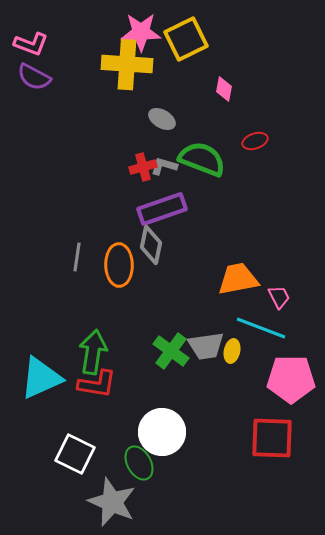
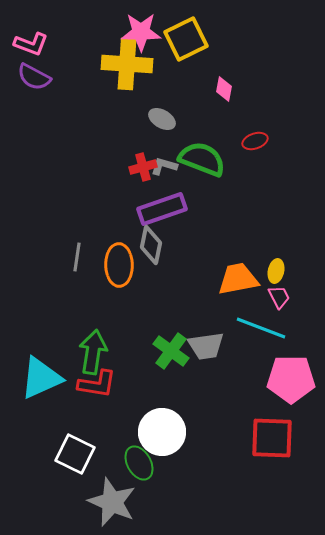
yellow ellipse: moved 44 px right, 80 px up
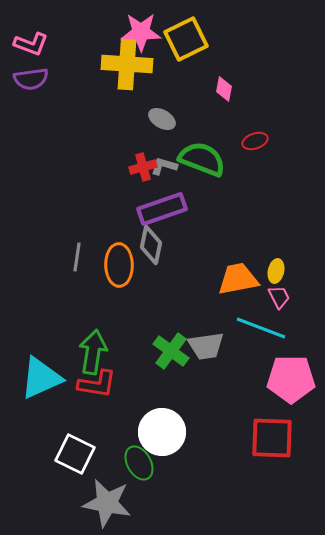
purple semicircle: moved 3 px left, 2 px down; rotated 36 degrees counterclockwise
gray star: moved 5 px left, 1 px down; rotated 12 degrees counterclockwise
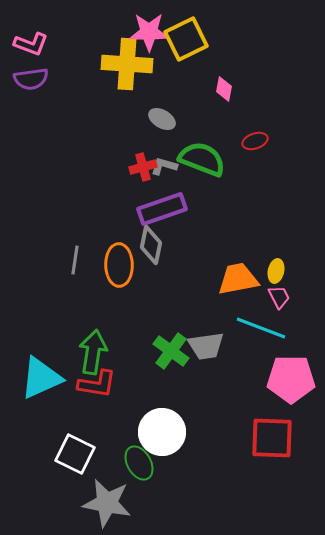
pink star: moved 8 px right
gray line: moved 2 px left, 3 px down
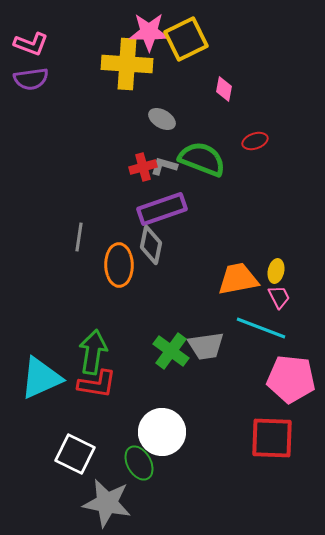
gray line: moved 4 px right, 23 px up
pink pentagon: rotated 6 degrees clockwise
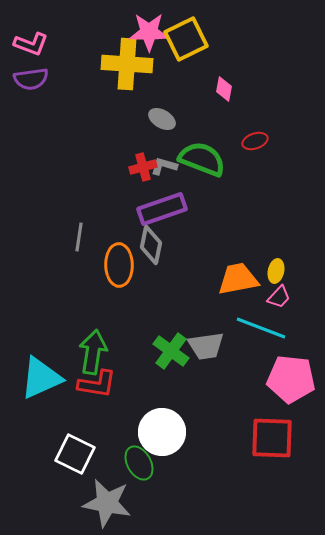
pink trapezoid: rotated 70 degrees clockwise
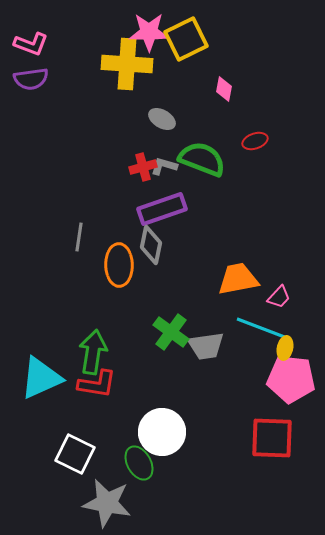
yellow ellipse: moved 9 px right, 77 px down
green cross: moved 19 px up
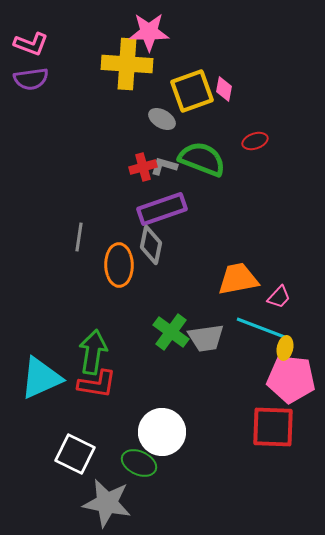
yellow square: moved 6 px right, 52 px down; rotated 6 degrees clockwise
gray trapezoid: moved 8 px up
red square: moved 1 px right, 11 px up
green ellipse: rotated 36 degrees counterclockwise
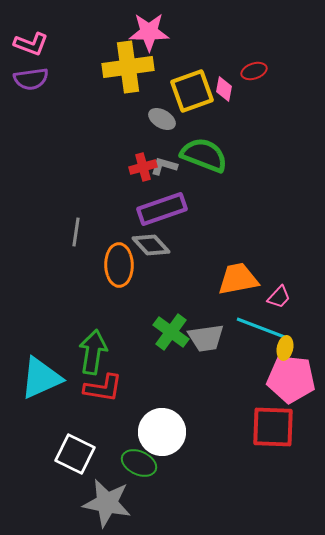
yellow cross: moved 1 px right, 3 px down; rotated 12 degrees counterclockwise
red ellipse: moved 1 px left, 70 px up
green semicircle: moved 2 px right, 4 px up
gray line: moved 3 px left, 5 px up
gray diamond: rotated 54 degrees counterclockwise
red L-shape: moved 6 px right, 4 px down
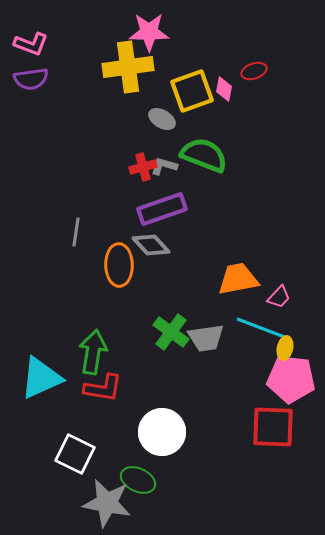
green ellipse: moved 1 px left, 17 px down
